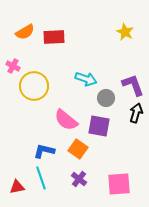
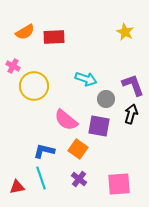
gray circle: moved 1 px down
black arrow: moved 5 px left, 1 px down
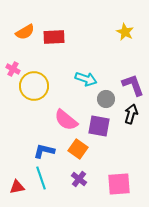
pink cross: moved 3 px down
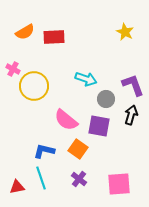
black arrow: moved 1 px down
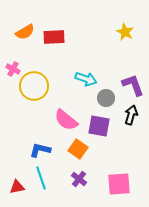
gray circle: moved 1 px up
blue L-shape: moved 4 px left, 1 px up
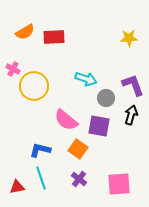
yellow star: moved 4 px right, 6 px down; rotated 30 degrees counterclockwise
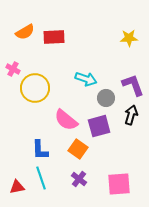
yellow circle: moved 1 px right, 2 px down
purple square: rotated 25 degrees counterclockwise
blue L-shape: rotated 105 degrees counterclockwise
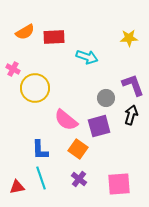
cyan arrow: moved 1 px right, 22 px up
